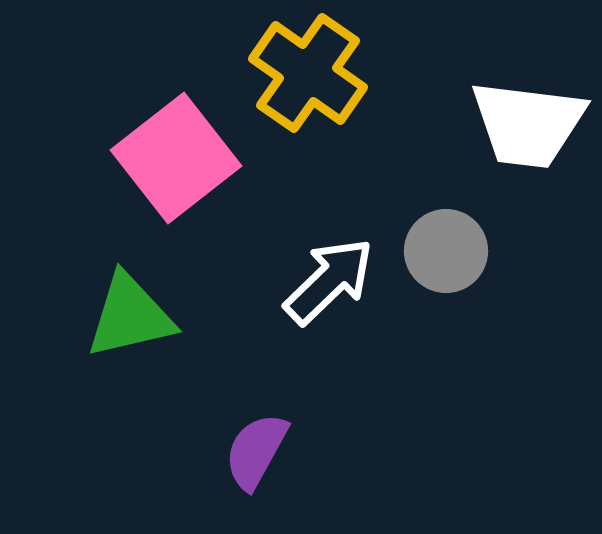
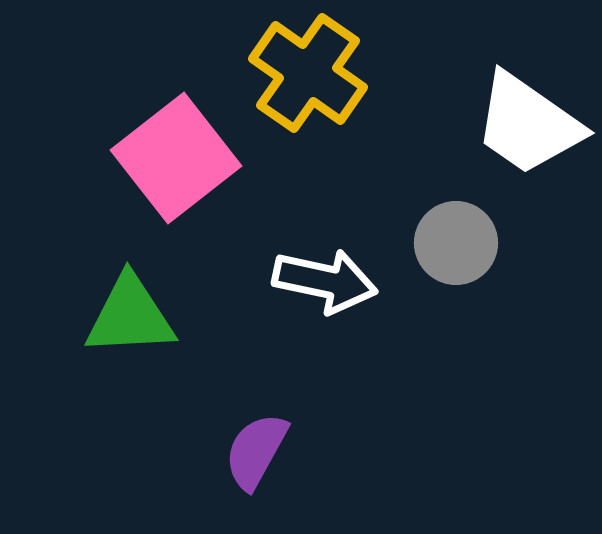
white trapezoid: rotated 28 degrees clockwise
gray circle: moved 10 px right, 8 px up
white arrow: moved 4 px left; rotated 56 degrees clockwise
green triangle: rotated 10 degrees clockwise
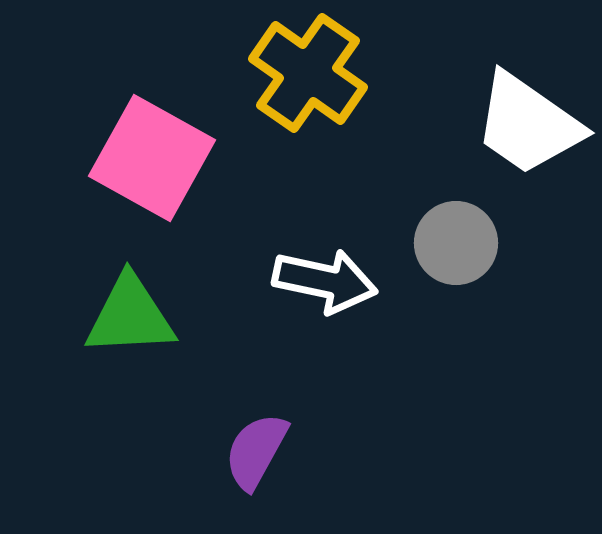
pink square: moved 24 px left; rotated 23 degrees counterclockwise
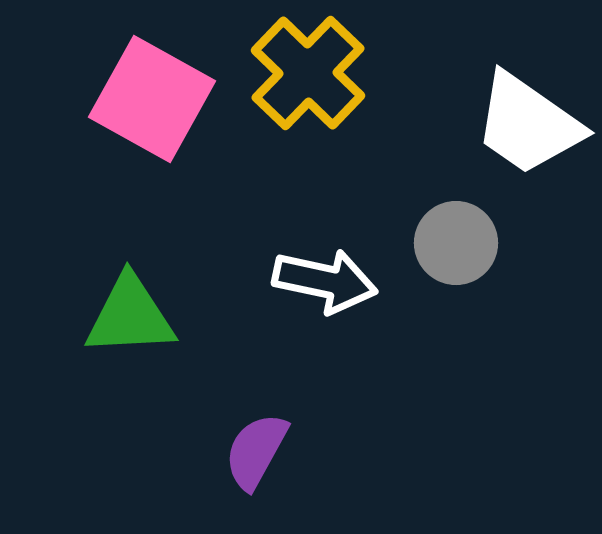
yellow cross: rotated 9 degrees clockwise
pink square: moved 59 px up
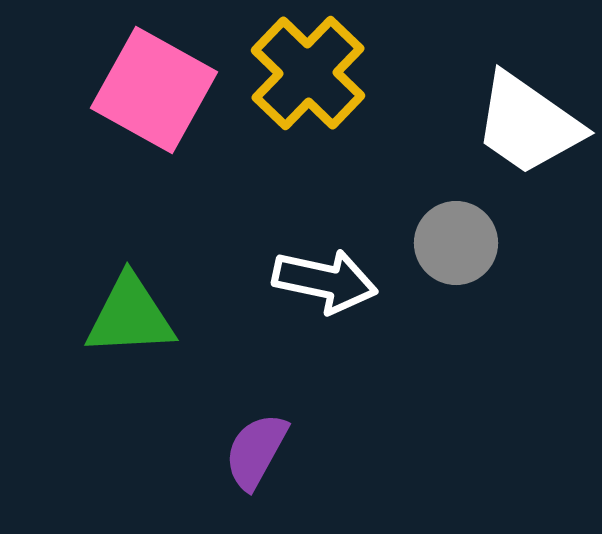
pink square: moved 2 px right, 9 px up
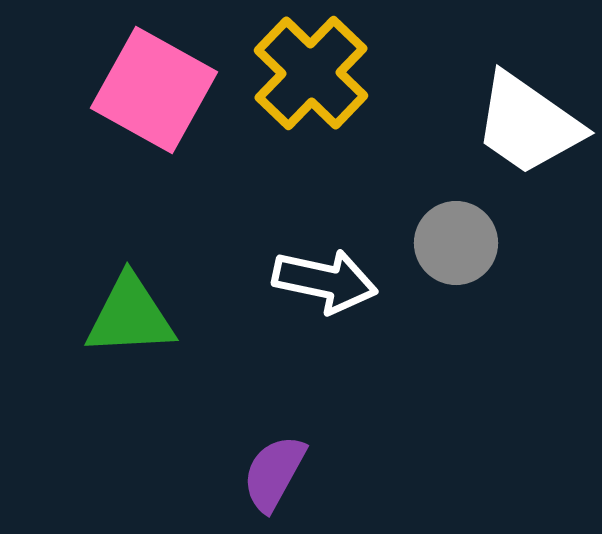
yellow cross: moved 3 px right
purple semicircle: moved 18 px right, 22 px down
